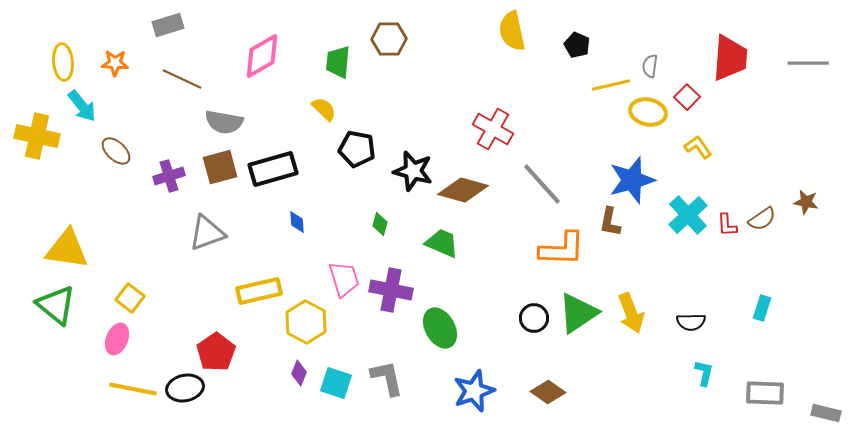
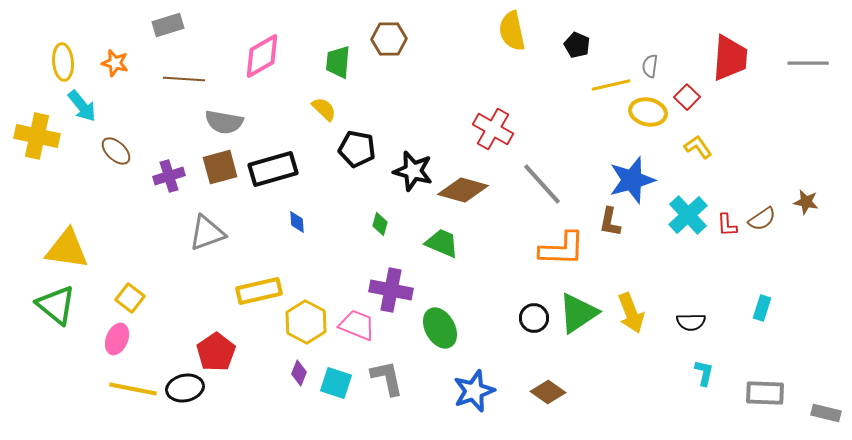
orange star at (115, 63): rotated 12 degrees clockwise
brown line at (182, 79): moved 2 px right; rotated 21 degrees counterclockwise
pink trapezoid at (344, 279): moved 13 px right, 46 px down; rotated 51 degrees counterclockwise
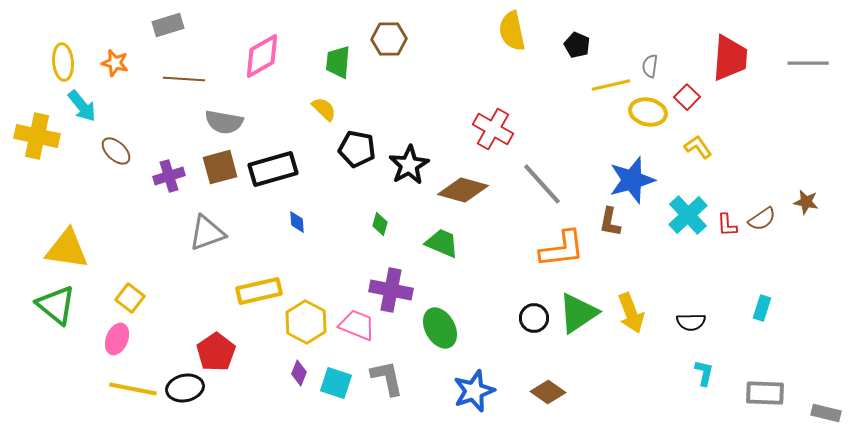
black star at (413, 171): moved 4 px left, 6 px up; rotated 27 degrees clockwise
orange L-shape at (562, 249): rotated 9 degrees counterclockwise
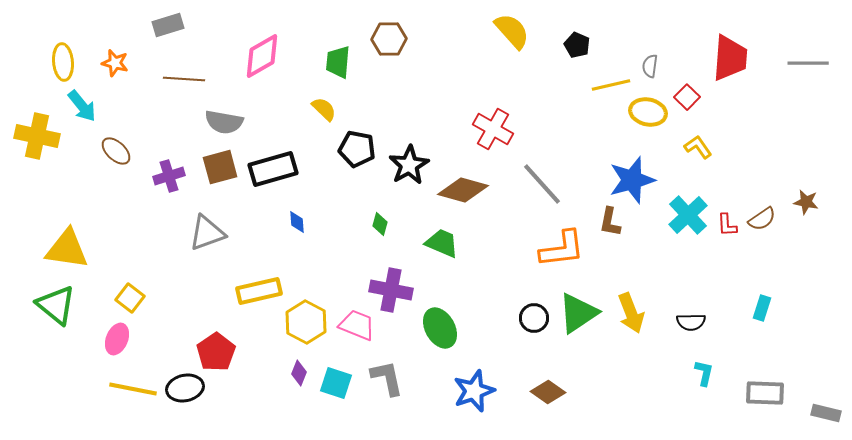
yellow semicircle at (512, 31): rotated 150 degrees clockwise
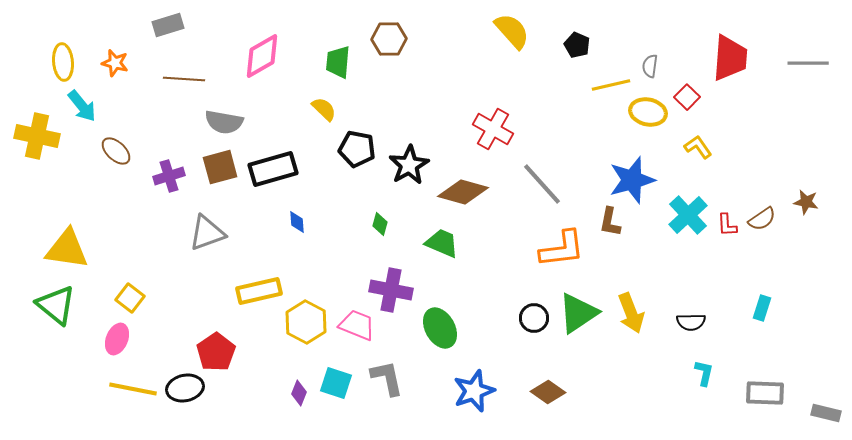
brown diamond at (463, 190): moved 2 px down
purple diamond at (299, 373): moved 20 px down
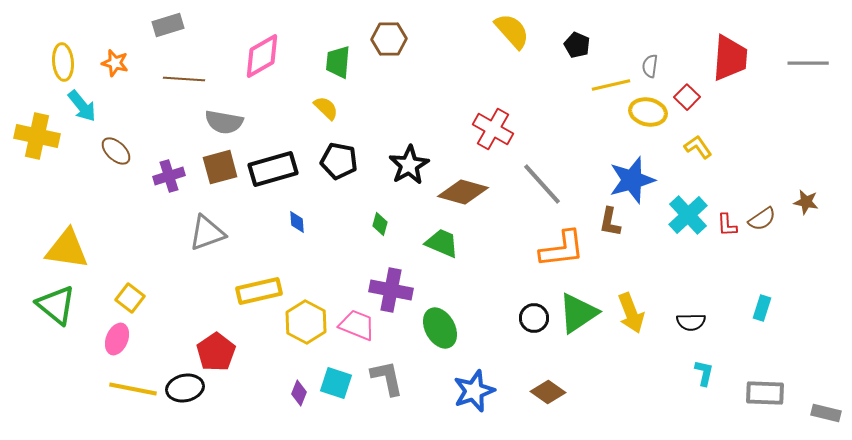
yellow semicircle at (324, 109): moved 2 px right, 1 px up
black pentagon at (357, 149): moved 18 px left, 12 px down
